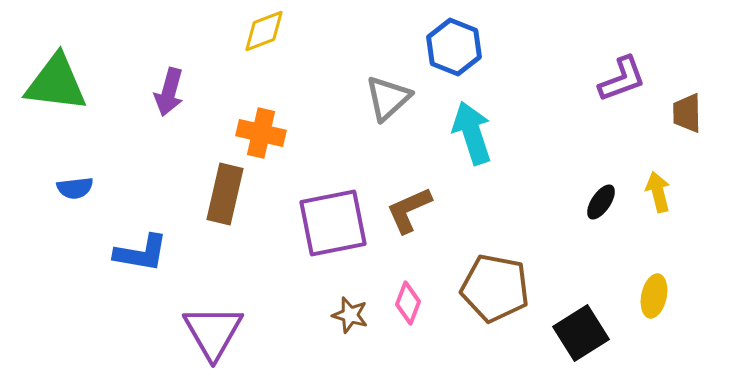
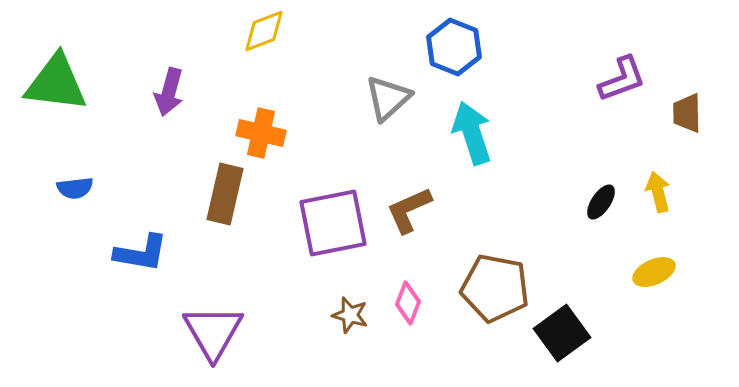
yellow ellipse: moved 24 px up; rotated 54 degrees clockwise
black square: moved 19 px left; rotated 4 degrees counterclockwise
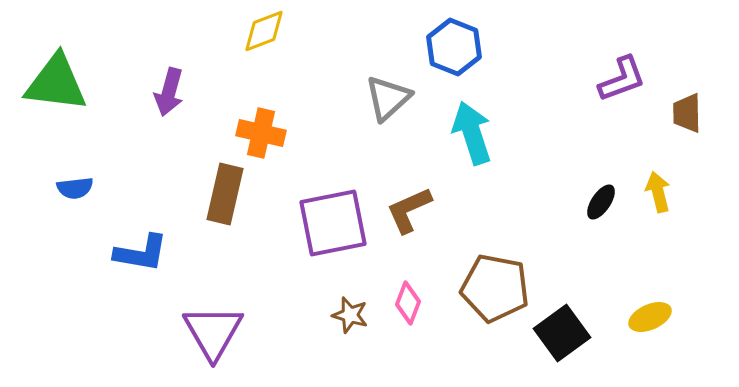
yellow ellipse: moved 4 px left, 45 px down
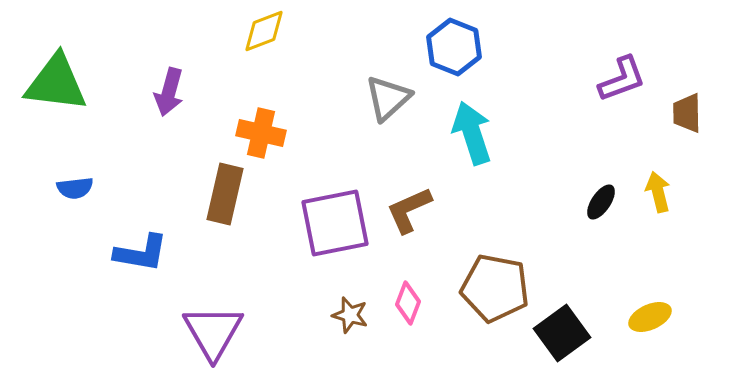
purple square: moved 2 px right
